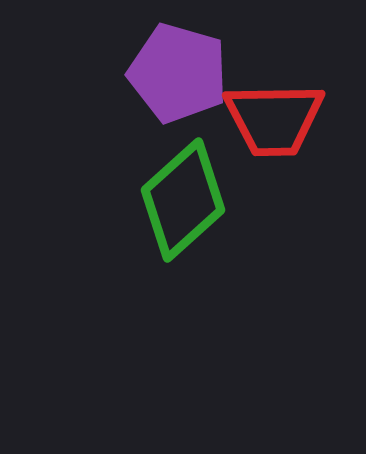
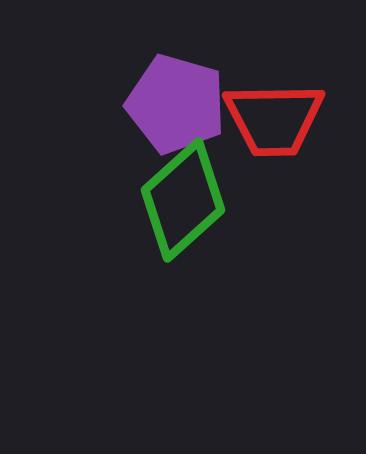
purple pentagon: moved 2 px left, 31 px down
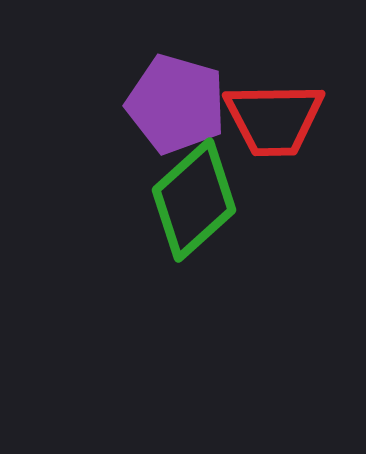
green diamond: moved 11 px right
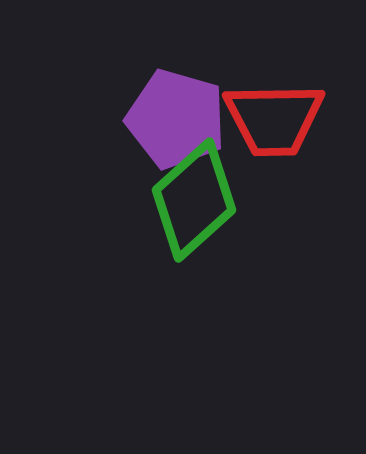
purple pentagon: moved 15 px down
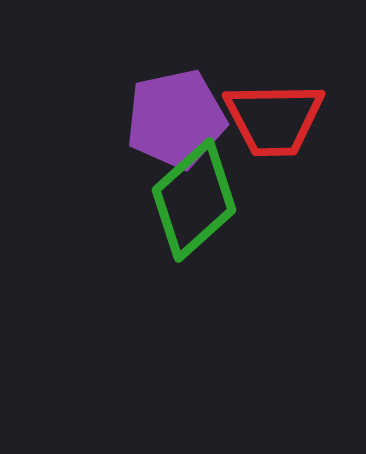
purple pentagon: rotated 28 degrees counterclockwise
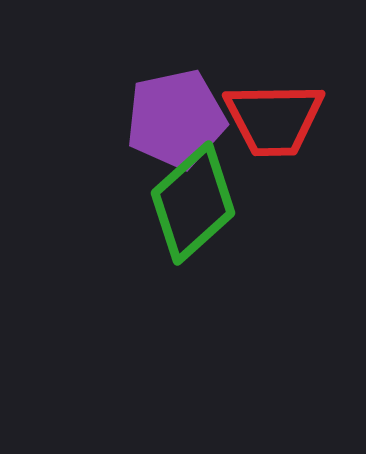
green diamond: moved 1 px left, 3 px down
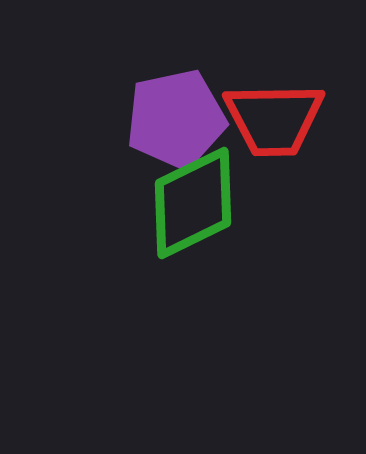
green diamond: rotated 16 degrees clockwise
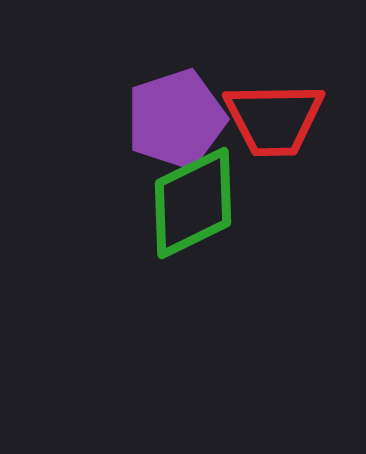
purple pentagon: rotated 6 degrees counterclockwise
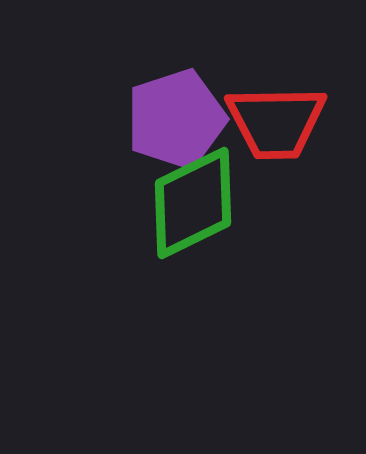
red trapezoid: moved 2 px right, 3 px down
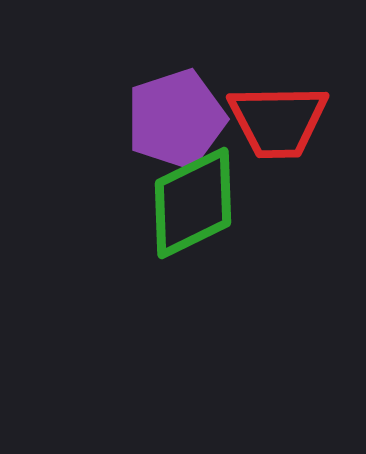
red trapezoid: moved 2 px right, 1 px up
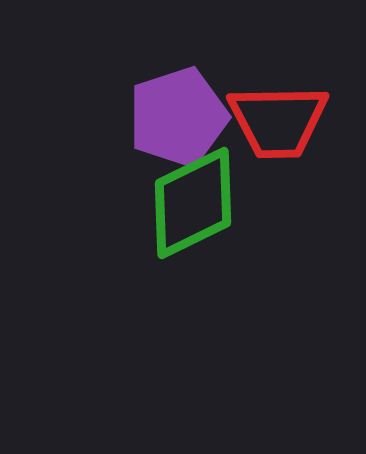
purple pentagon: moved 2 px right, 2 px up
